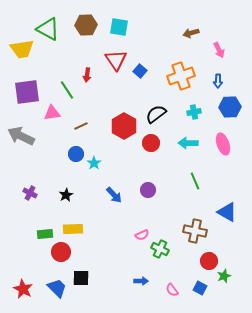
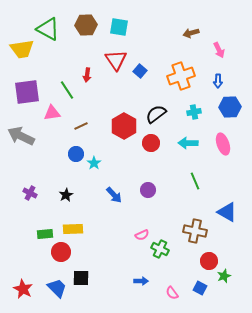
pink semicircle at (172, 290): moved 3 px down
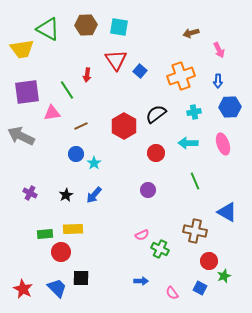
red circle at (151, 143): moved 5 px right, 10 px down
blue arrow at (114, 195): moved 20 px left; rotated 84 degrees clockwise
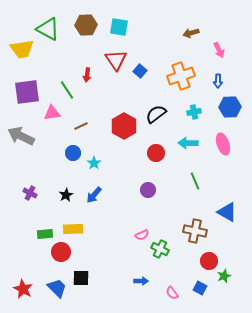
blue circle at (76, 154): moved 3 px left, 1 px up
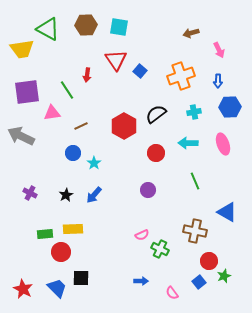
blue square at (200, 288): moved 1 px left, 6 px up; rotated 24 degrees clockwise
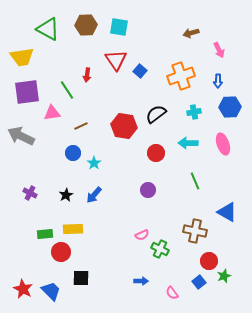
yellow trapezoid at (22, 49): moved 8 px down
red hexagon at (124, 126): rotated 20 degrees counterclockwise
blue trapezoid at (57, 288): moved 6 px left, 3 px down
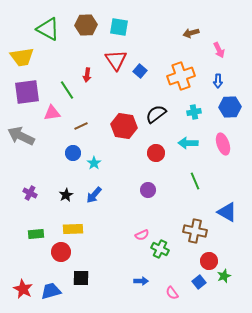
green rectangle at (45, 234): moved 9 px left
blue trapezoid at (51, 291): rotated 60 degrees counterclockwise
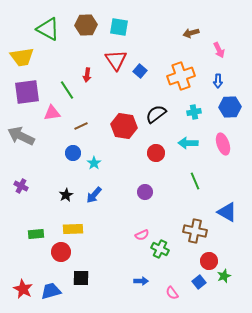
purple circle at (148, 190): moved 3 px left, 2 px down
purple cross at (30, 193): moved 9 px left, 7 px up
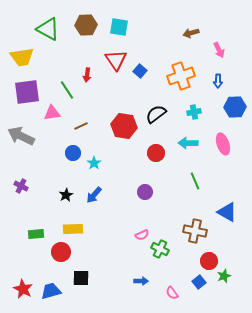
blue hexagon at (230, 107): moved 5 px right
